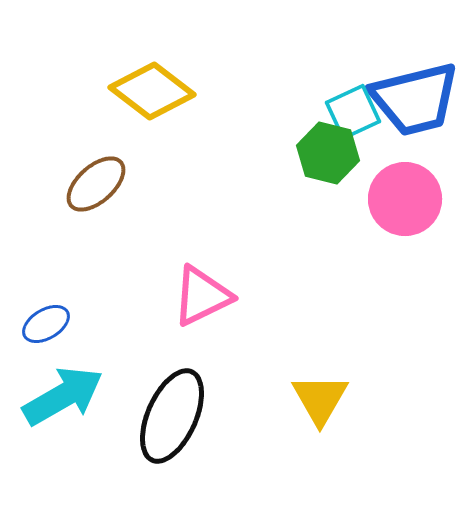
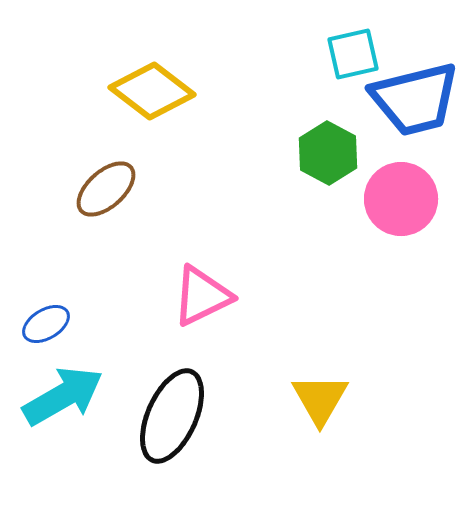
cyan square: moved 58 px up; rotated 12 degrees clockwise
green hexagon: rotated 14 degrees clockwise
brown ellipse: moved 10 px right, 5 px down
pink circle: moved 4 px left
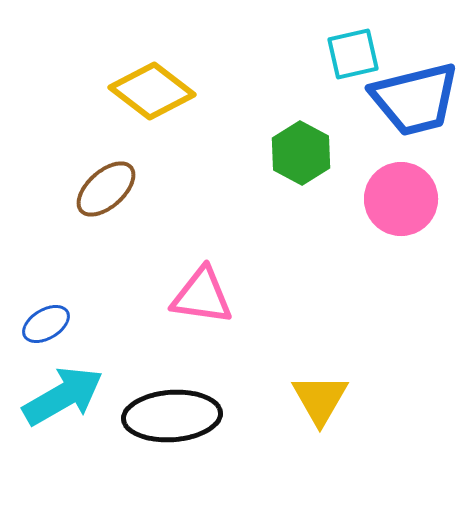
green hexagon: moved 27 px left
pink triangle: rotated 34 degrees clockwise
black ellipse: rotated 62 degrees clockwise
